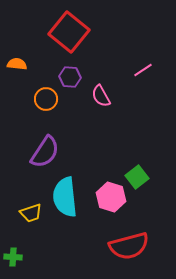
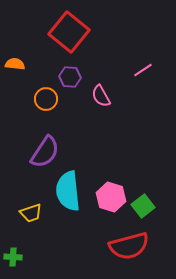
orange semicircle: moved 2 px left
green square: moved 6 px right, 29 px down
cyan semicircle: moved 3 px right, 6 px up
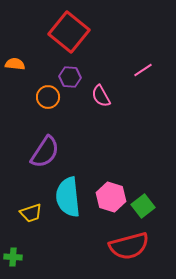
orange circle: moved 2 px right, 2 px up
cyan semicircle: moved 6 px down
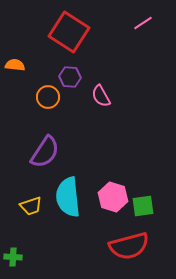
red square: rotated 6 degrees counterclockwise
orange semicircle: moved 1 px down
pink line: moved 47 px up
pink hexagon: moved 2 px right
green square: rotated 30 degrees clockwise
yellow trapezoid: moved 7 px up
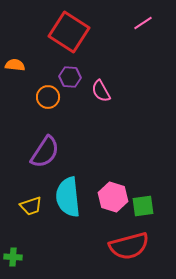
pink semicircle: moved 5 px up
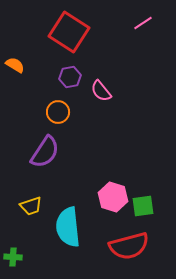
orange semicircle: rotated 24 degrees clockwise
purple hexagon: rotated 15 degrees counterclockwise
pink semicircle: rotated 10 degrees counterclockwise
orange circle: moved 10 px right, 15 px down
cyan semicircle: moved 30 px down
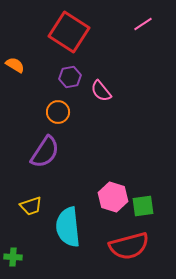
pink line: moved 1 px down
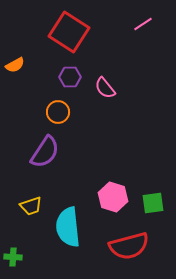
orange semicircle: rotated 120 degrees clockwise
purple hexagon: rotated 10 degrees clockwise
pink semicircle: moved 4 px right, 3 px up
green square: moved 10 px right, 3 px up
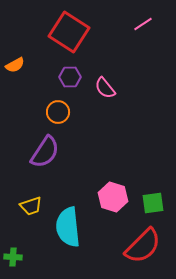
red semicircle: moved 14 px right; rotated 30 degrees counterclockwise
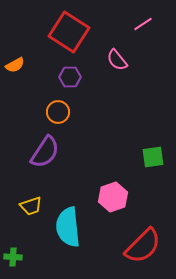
pink semicircle: moved 12 px right, 28 px up
pink hexagon: rotated 24 degrees clockwise
green square: moved 46 px up
